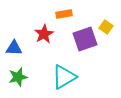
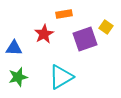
cyan triangle: moved 3 px left
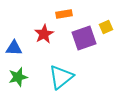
yellow square: rotated 32 degrees clockwise
purple square: moved 1 px left, 1 px up
cyan triangle: rotated 8 degrees counterclockwise
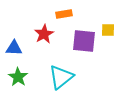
yellow square: moved 2 px right, 3 px down; rotated 24 degrees clockwise
purple square: moved 3 px down; rotated 25 degrees clockwise
green star: rotated 24 degrees counterclockwise
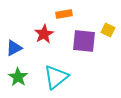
yellow square: rotated 24 degrees clockwise
blue triangle: rotated 30 degrees counterclockwise
cyan triangle: moved 5 px left
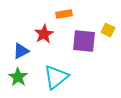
blue triangle: moved 7 px right, 3 px down
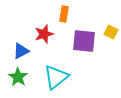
orange rectangle: rotated 70 degrees counterclockwise
yellow square: moved 3 px right, 2 px down
red star: rotated 12 degrees clockwise
